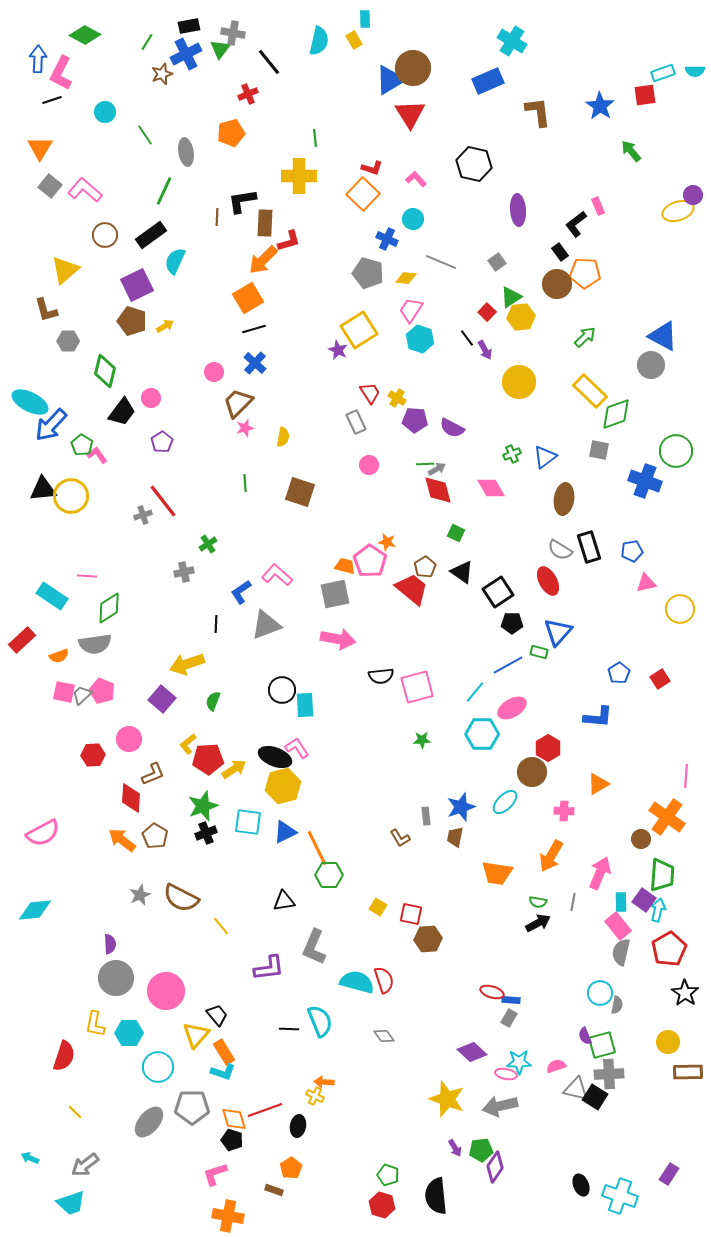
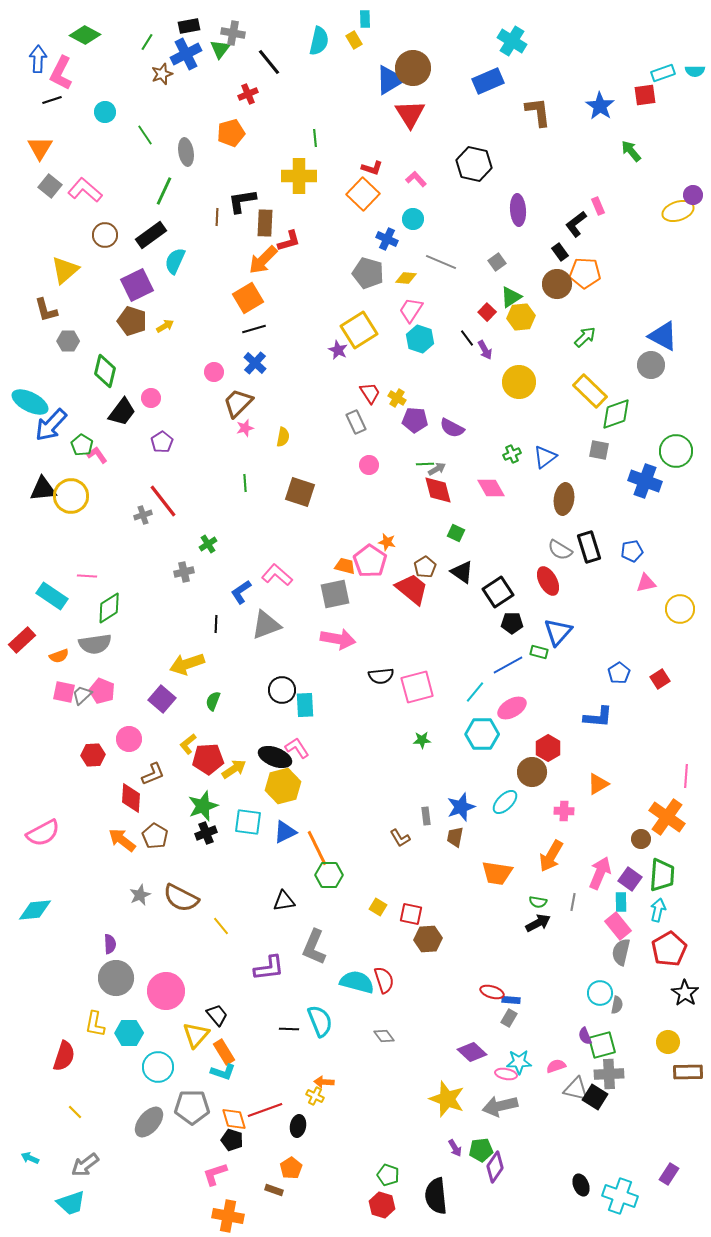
purple square at (644, 900): moved 14 px left, 21 px up
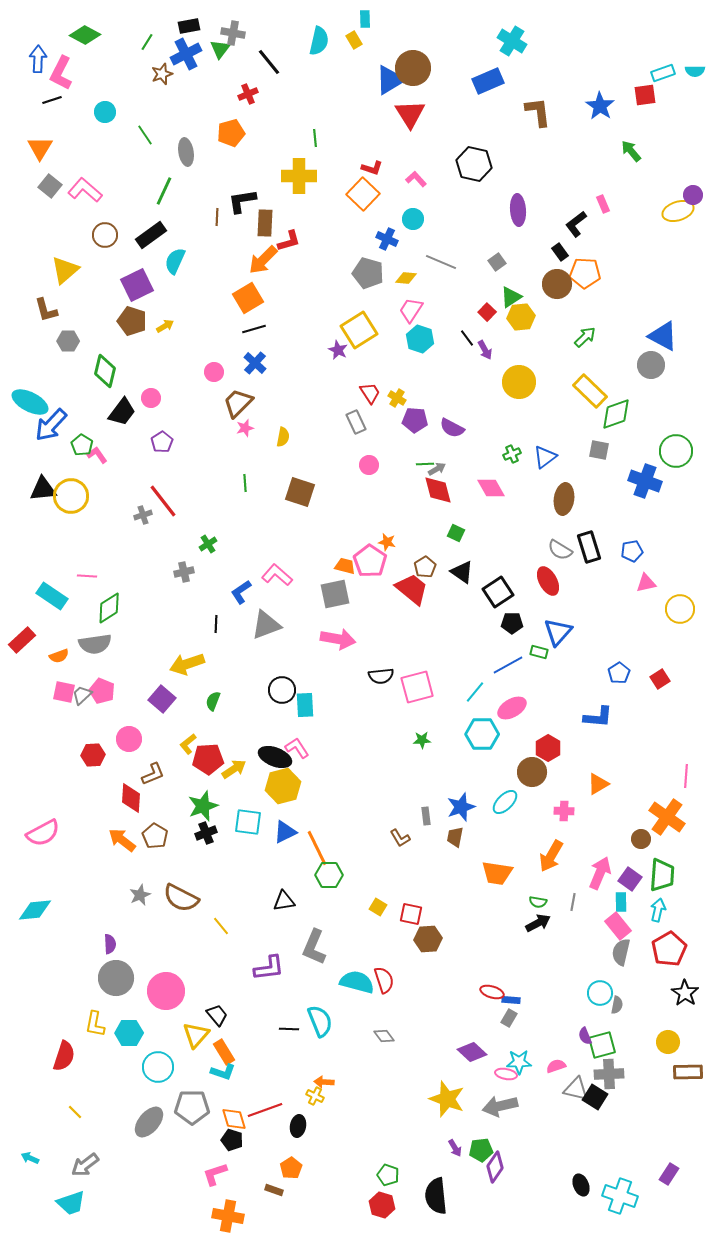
pink rectangle at (598, 206): moved 5 px right, 2 px up
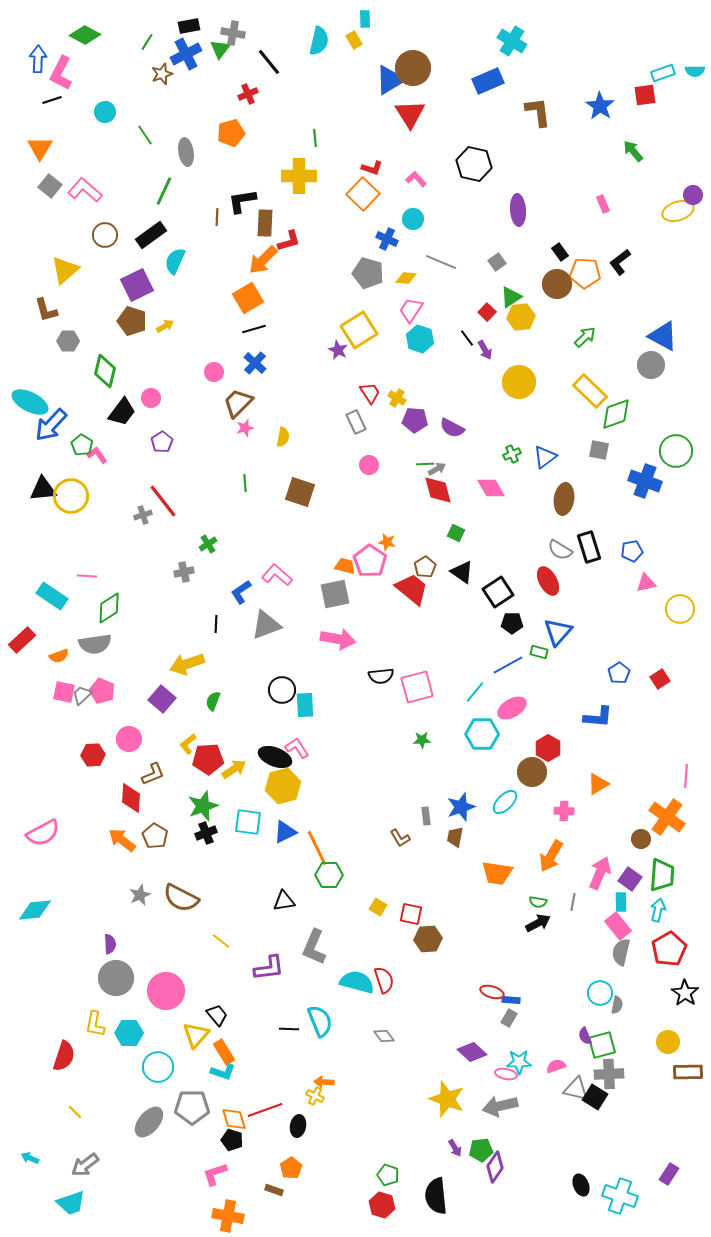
green arrow at (631, 151): moved 2 px right
black L-shape at (576, 224): moved 44 px right, 38 px down
yellow line at (221, 926): moved 15 px down; rotated 12 degrees counterclockwise
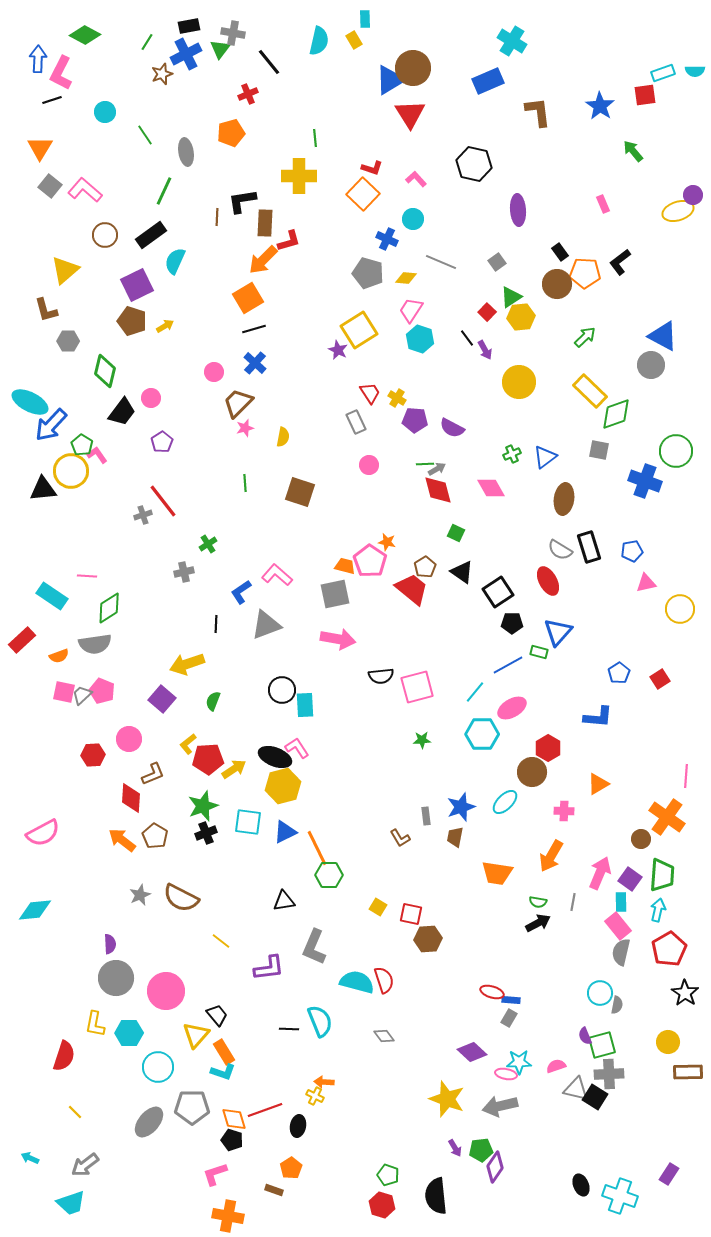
yellow circle at (71, 496): moved 25 px up
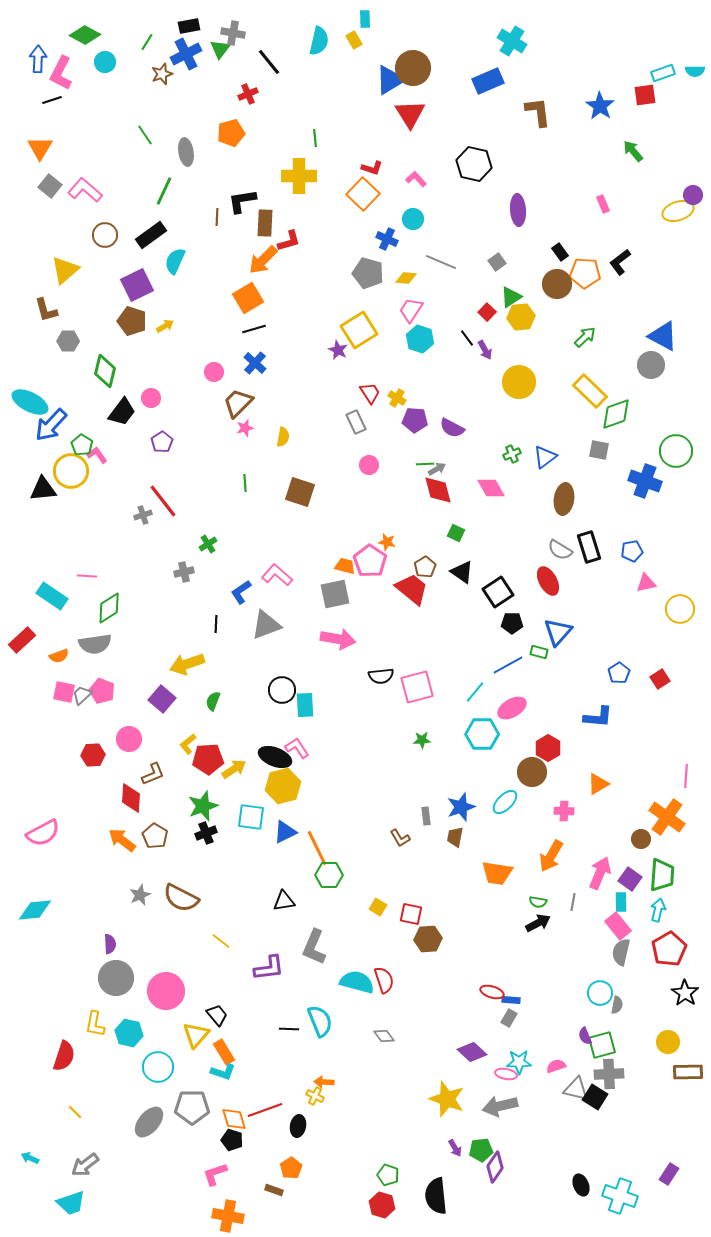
cyan circle at (105, 112): moved 50 px up
cyan square at (248, 822): moved 3 px right, 5 px up
cyan hexagon at (129, 1033): rotated 12 degrees clockwise
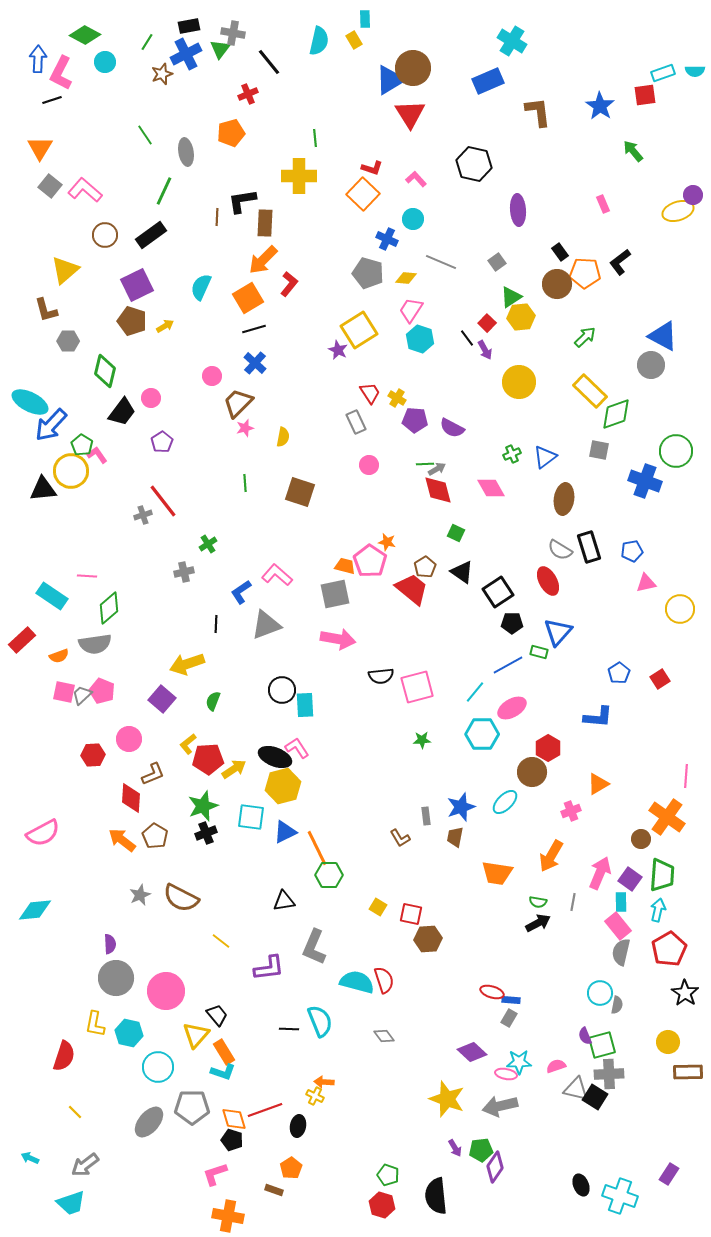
red L-shape at (289, 241): moved 43 px down; rotated 35 degrees counterclockwise
cyan semicircle at (175, 261): moved 26 px right, 26 px down
red square at (487, 312): moved 11 px down
pink circle at (214, 372): moved 2 px left, 4 px down
green diamond at (109, 608): rotated 8 degrees counterclockwise
pink cross at (564, 811): moved 7 px right; rotated 24 degrees counterclockwise
